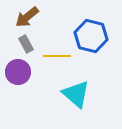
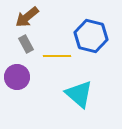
purple circle: moved 1 px left, 5 px down
cyan triangle: moved 3 px right
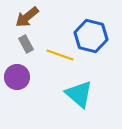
yellow line: moved 3 px right, 1 px up; rotated 20 degrees clockwise
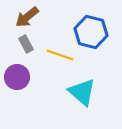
blue hexagon: moved 4 px up
cyan triangle: moved 3 px right, 2 px up
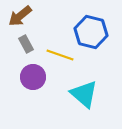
brown arrow: moved 7 px left, 1 px up
purple circle: moved 16 px right
cyan triangle: moved 2 px right, 2 px down
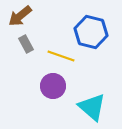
yellow line: moved 1 px right, 1 px down
purple circle: moved 20 px right, 9 px down
cyan triangle: moved 8 px right, 13 px down
